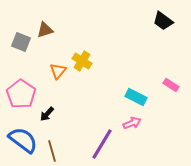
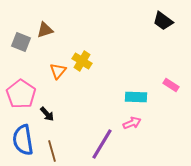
cyan rectangle: rotated 25 degrees counterclockwise
black arrow: rotated 84 degrees counterclockwise
blue semicircle: rotated 136 degrees counterclockwise
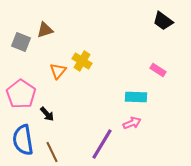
pink rectangle: moved 13 px left, 15 px up
brown line: moved 1 px down; rotated 10 degrees counterclockwise
